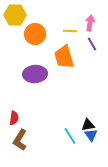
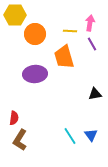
black triangle: moved 7 px right, 31 px up
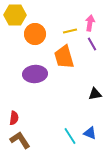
yellow line: rotated 16 degrees counterclockwise
blue triangle: moved 1 px left, 2 px up; rotated 32 degrees counterclockwise
brown L-shape: rotated 115 degrees clockwise
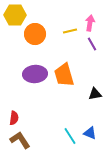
orange trapezoid: moved 18 px down
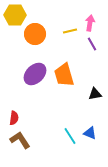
purple ellipse: rotated 40 degrees counterclockwise
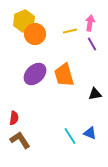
yellow hexagon: moved 9 px right, 6 px down; rotated 25 degrees counterclockwise
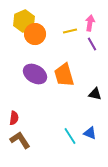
purple ellipse: rotated 75 degrees clockwise
black triangle: rotated 24 degrees clockwise
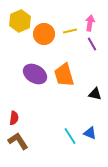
yellow hexagon: moved 4 px left
orange circle: moved 9 px right
brown L-shape: moved 2 px left, 1 px down
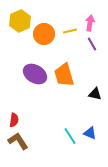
red semicircle: moved 2 px down
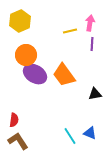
orange circle: moved 18 px left, 21 px down
purple line: rotated 32 degrees clockwise
orange trapezoid: rotated 20 degrees counterclockwise
black triangle: rotated 24 degrees counterclockwise
